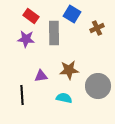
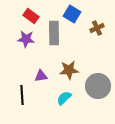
cyan semicircle: rotated 56 degrees counterclockwise
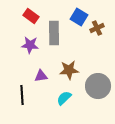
blue square: moved 7 px right, 3 px down
purple star: moved 4 px right, 6 px down
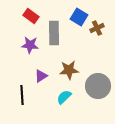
purple triangle: rotated 24 degrees counterclockwise
cyan semicircle: moved 1 px up
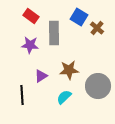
brown cross: rotated 24 degrees counterclockwise
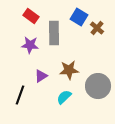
black line: moved 2 px left; rotated 24 degrees clockwise
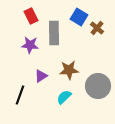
red rectangle: rotated 28 degrees clockwise
